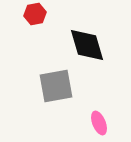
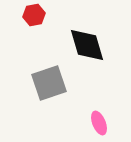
red hexagon: moved 1 px left, 1 px down
gray square: moved 7 px left, 3 px up; rotated 9 degrees counterclockwise
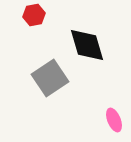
gray square: moved 1 px right, 5 px up; rotated 15 degrees counterclockwise
pink ellipse: moved 15 px right, 3 px up
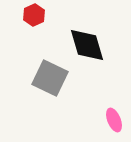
red hexagon: rotated 15 degrees counterclockwise
gray square: rotated 30 degrees counterclockwise
